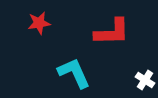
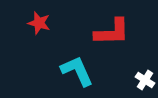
red star: rotated 25 degrees clockwise
cyan L-shape: moved 3 px right, 2 px up
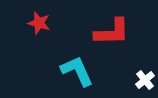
white cross: rotated 18 degrees clockwise
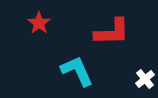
red star: rotated 20 degrees clockwise
white cross: moved 1 px up
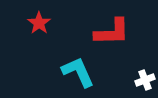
cyan L-shape: moved 1 px right, 1 px down
white cross: moved 1 px down; rotated 18 degrees clockwise
